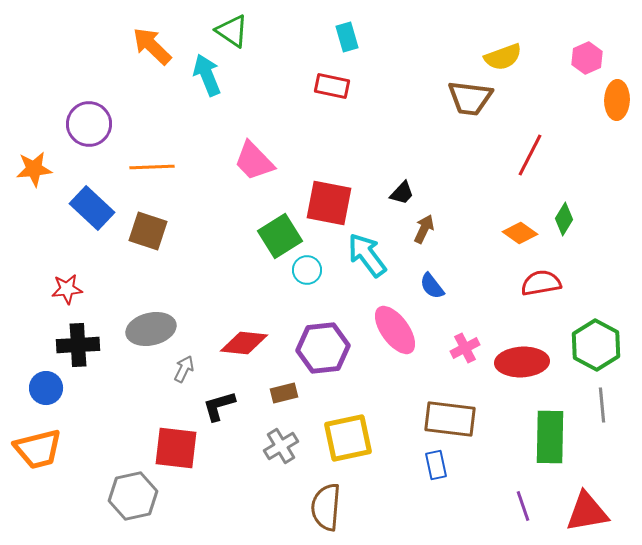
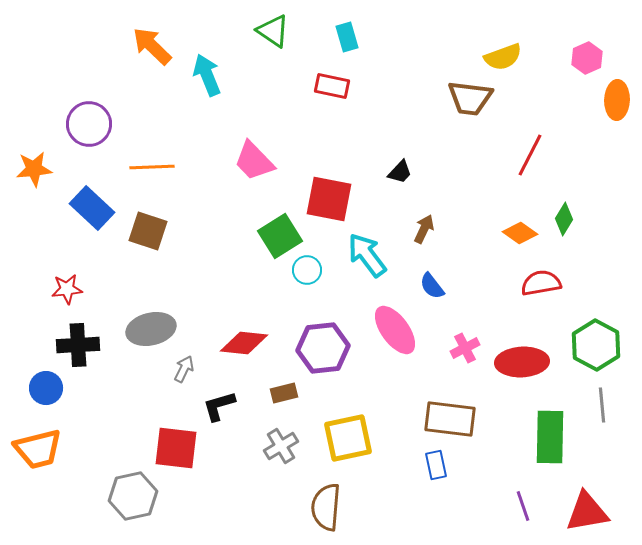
green triangle at (232, 31): moved 41 px right
black trapezoid at (402, 193): moved 2 px left, 21 px up
red square at (329, 203): moved 4 px up
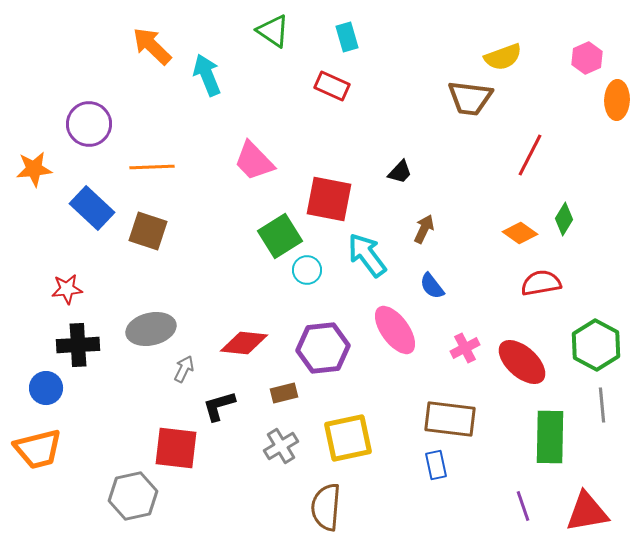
red rectangle at (332, 86): rotated 12 degrees clockwise
red ellipse at (522, 362): rotated 45 degrees clockwise
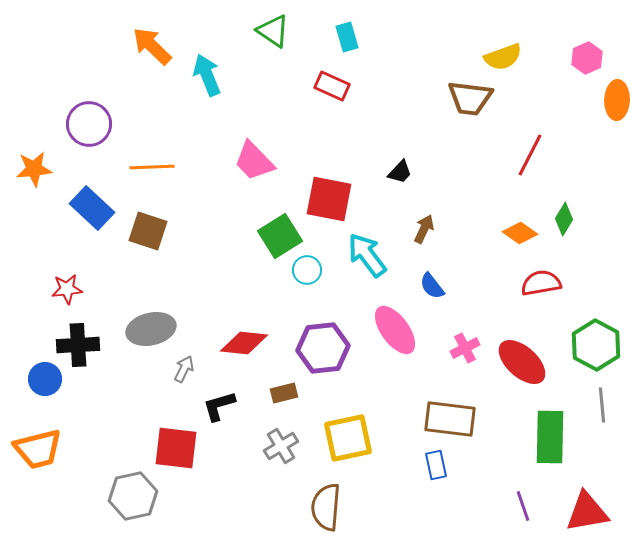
blue circle at (46, 388): moved 1 px left, 9 px up
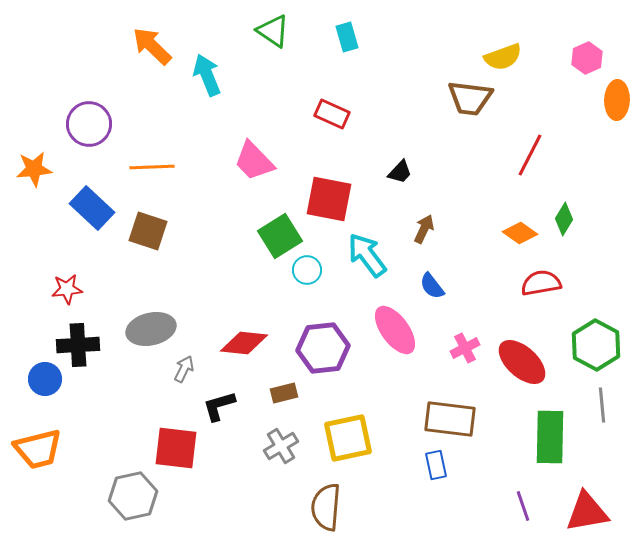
red rectangle at (332, 86): moved 28 px down
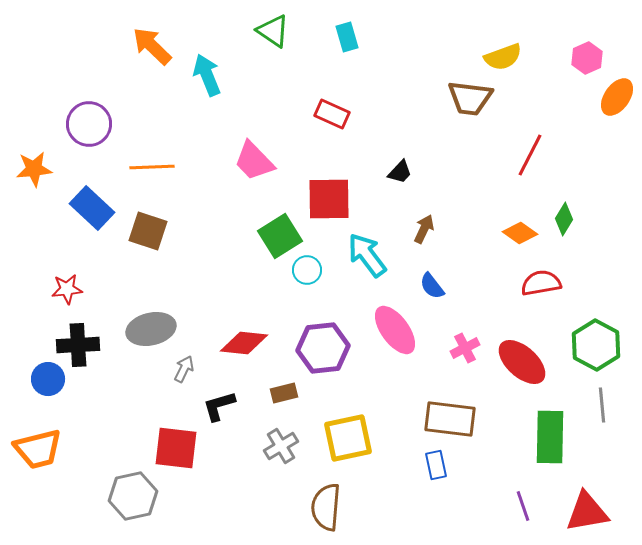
orange ellipse at (617, 100): moved 3 px up; rotated 33 degrees clockwise
red square at (329, 199): rotated 12 degrees counterclockwise
blue circle at (45, 379): moved 3 px right
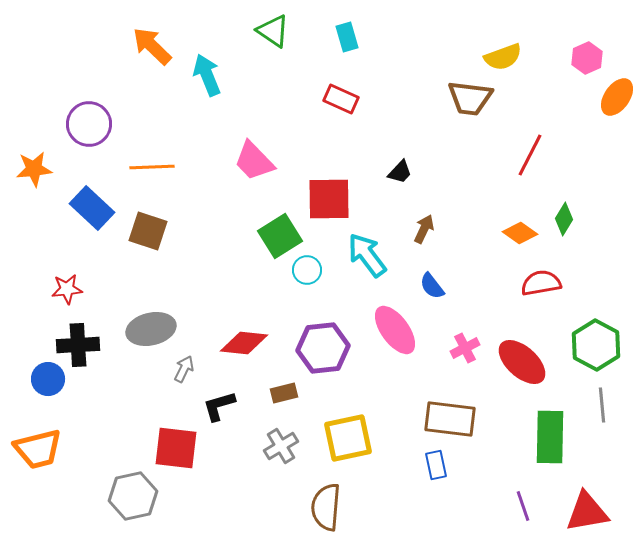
red rectangle at (332, 114): moved 9 px right, 15 px up
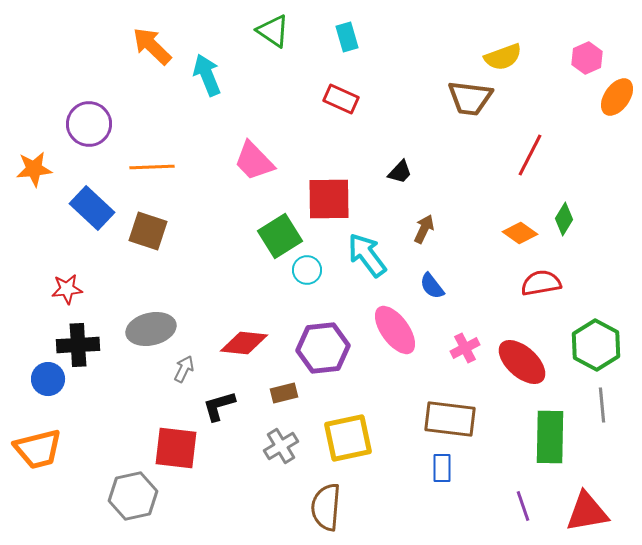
blue rectangle at (436, 465): moved 6 px right, 3 px down; rotated 12 degrees clockwise
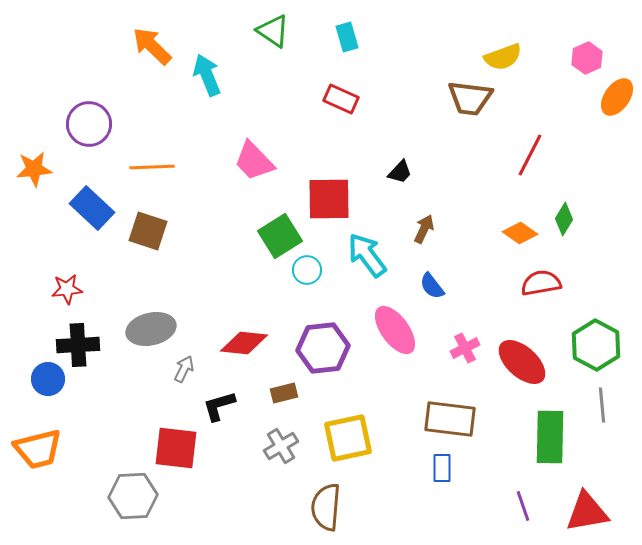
gray hexagon at (133, 496): rotated 9 degrees clockwise
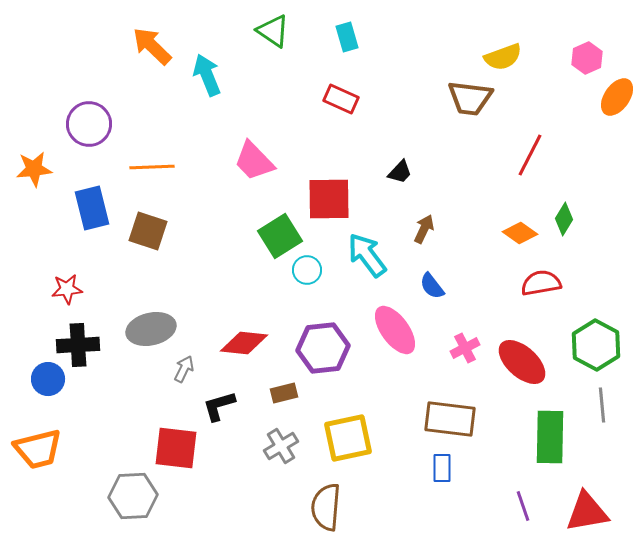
blue rectangle at (92, 208): rotated 33 degrees clockwise
